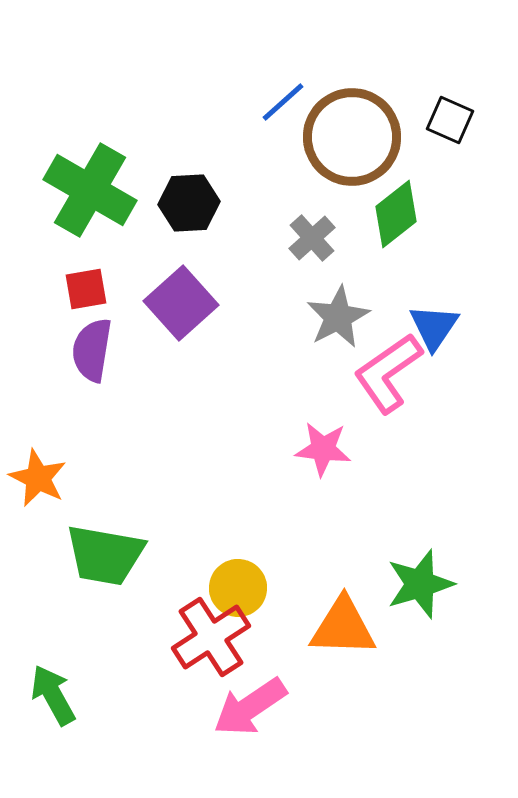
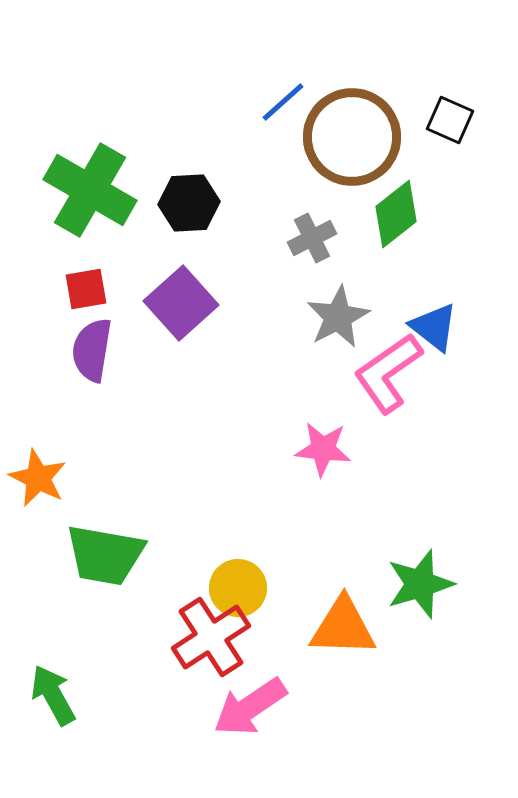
gray cross: rotated 15 degrees clockwise
blue triangle: rotated 26 degrees counterclockwise
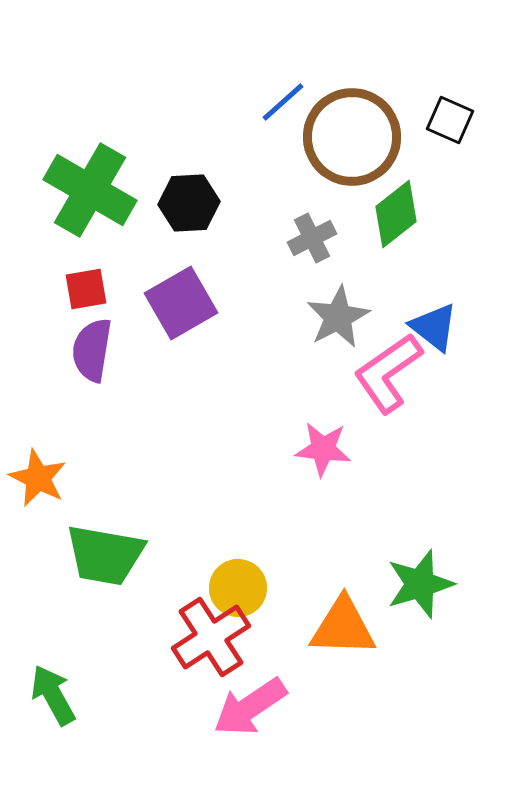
purple square: rotated 12 degrees clockwise
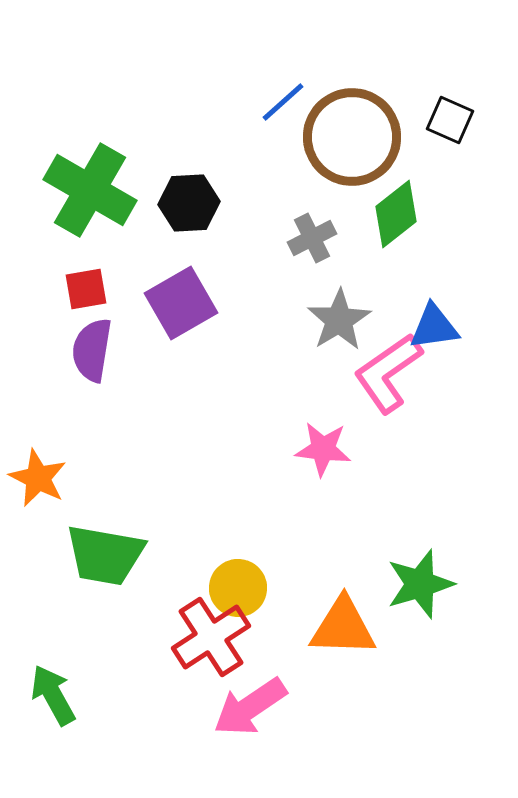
gray star: moved 1 px right, 3 px down; rotated 4 degrees counterclockwise
blue triangle: rotated 46 degrees counterclockwise
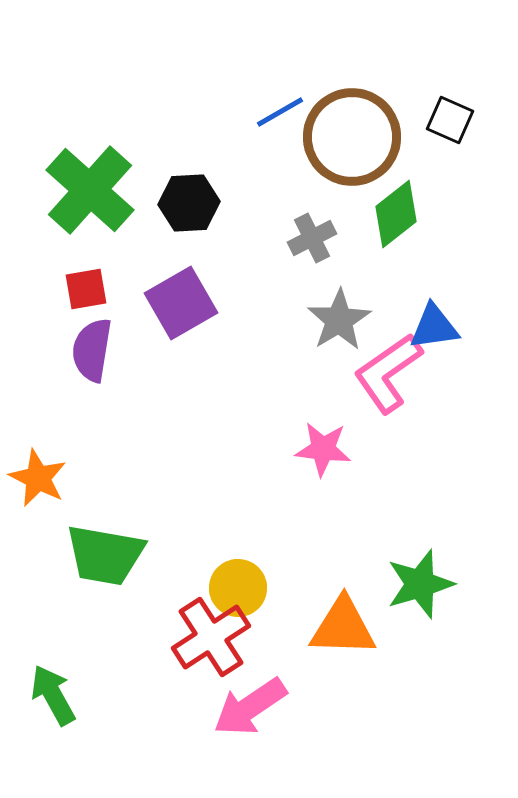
blue line: moved 3 px left, 10 px down; rotated 12 degrees clockwise
green cross: rotated 12 degrees clockwise
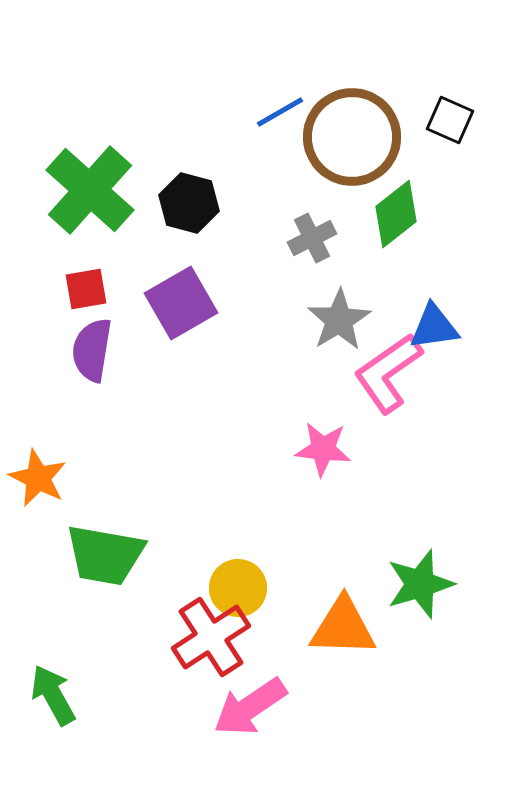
black hexagon: rotated 18 degrees clockwise
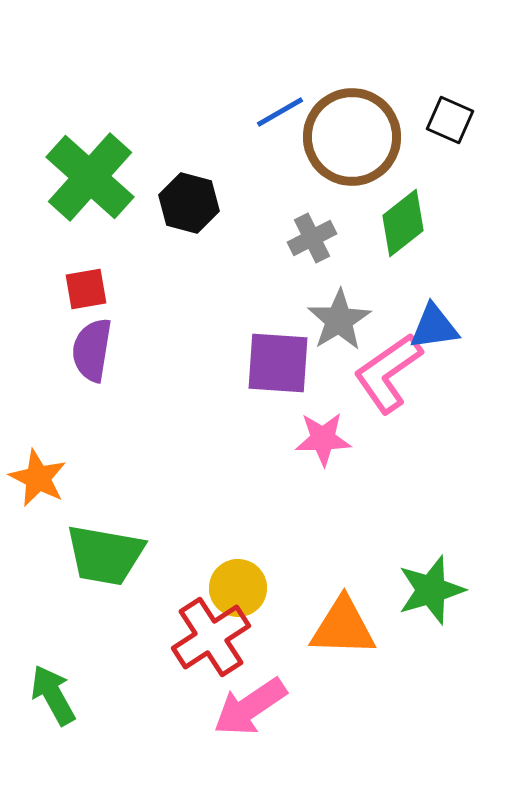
green cross: moved 13 px up
green diamond: moved 7 px right, 9 px down
purple square: moved 97 px right, 60 px down; rotated 34 degrees clockwise
pink star: moved 10 px up; rotated 8 degrees counterclockwise
green star: moved 11 px right, 6 px down
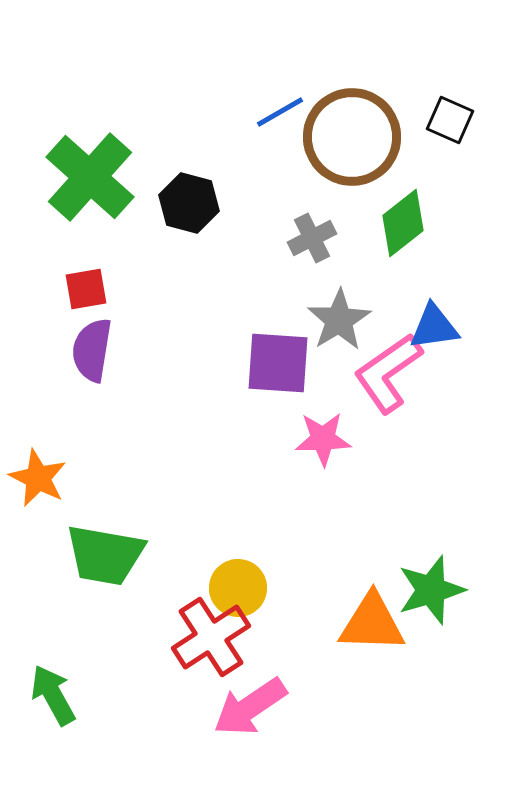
orange triangle: moved 29 px right, 4 px up
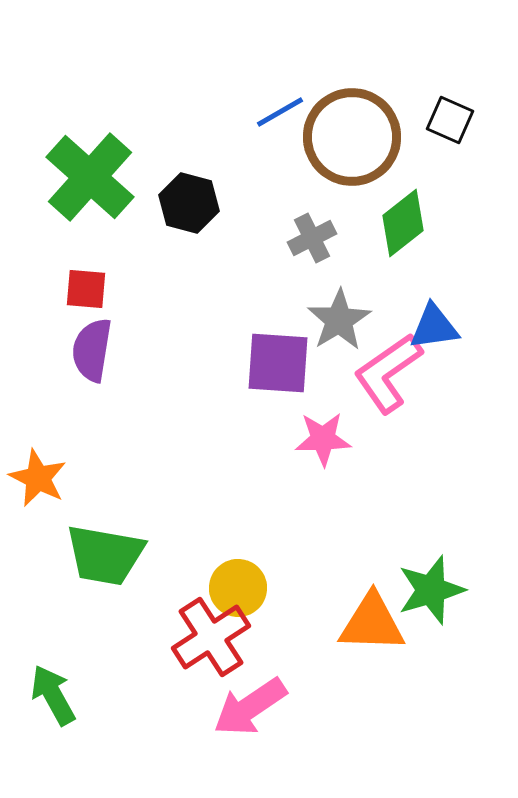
red square: rotated 15 degrees clockwise
